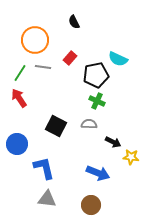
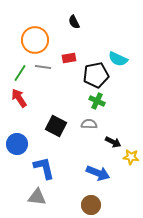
red rectangle: moved 1 px left; rotated 40 degrees clockwise
gray triangle: moved 10 px left, 2 px up
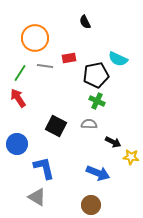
black semicircle: moved 11 px right
orange circle: moved 2 px up
gray line: moved 2 px right, 1 px up
red arrow: moved 1 px left
gray triangle: rotated 24 degrees clockwise
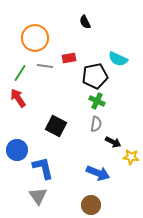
black pentagon: moved 1 px left, 1 px down
gray semicircle: moved 7 px right; rotated 98 degrees clockwise
blue circle: moved 6 px down
blue L-shape: moved 1 px left
gray triangle: moved 1 px right, 1 px up; rotated 24 degrees clockwise
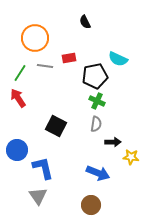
black arrow: rotated 28 degrees counterclockwise
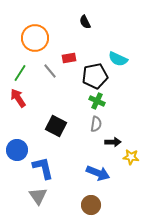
gray line: moved 5 px right, 5 px down; rotated 42 degrees clockwise
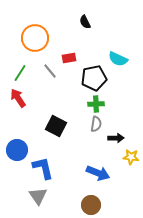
black pentagon: moved 1 px left, 2 px down
green cross: moved 1 px left, 3 px down; rotated 28 degrees counterclockwise
black arrow: moved 3 px right, 4 px up
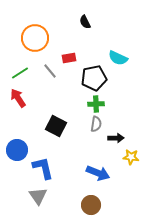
cyan semicircle: moved 1 px up
green line: rotated 24 degrees clockwise
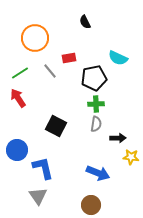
black arrow: moved 2 px right
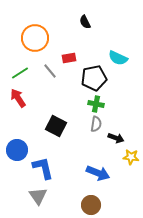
green cross: rotated 14 degrees clockwise
black arrow: moved 2 px left; rotated 21 degrees clockwise
